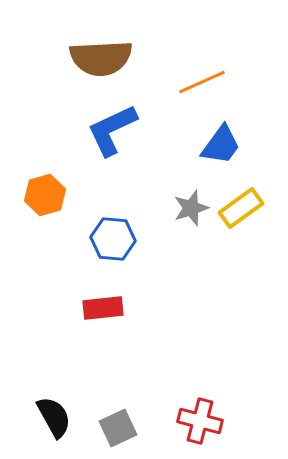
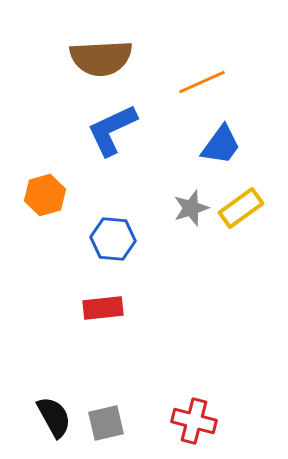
red cross: moved 6 px left
gray square: moved 12 px left, 5 px up; rotated 12 degrees clockwise
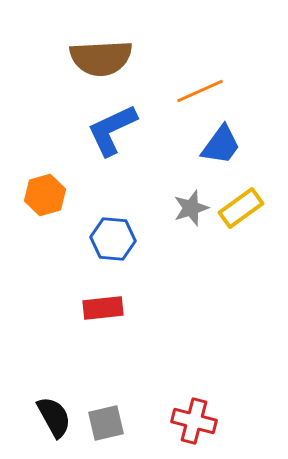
orange line: moved 2 px left, 9 px down
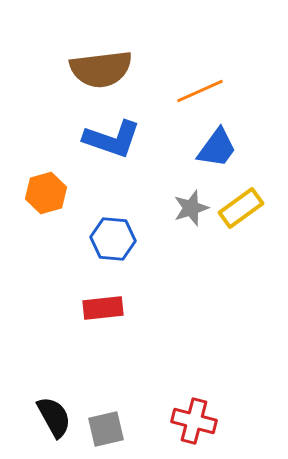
brown semicircle: moved 11 px down; rotated 4 degrees counterclockwise
blue L-shape: moved 9 px down; rotated 136 degrees counterclockwise
blue trapezoid: moved 4 px left, 3 px down
orange hexagon: moved 1 px right, 2 px up
gray square: moved 6 px down
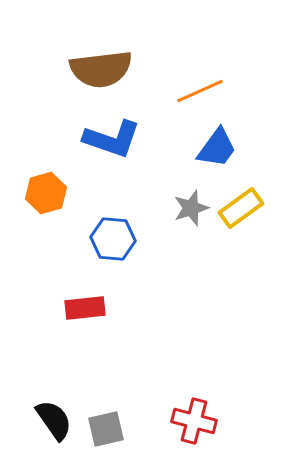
red rectangle: moved 18 px left
black semicircle: moved 3 px down; rotated 6 degrees counterclockwise
